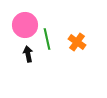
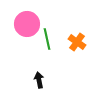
pink circle: moved 2 px right, 1 px up
black arrow: moved 11 px right, 26 px down
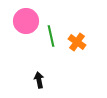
pink circle: moved 1 px left, 3 px up
green line: moved 4 px right, 3 px up
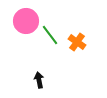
green line: moved 1 px left, 1 px up; rotated 25 degrees counterclockwise
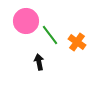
black arrow: moved 18 px up
